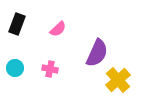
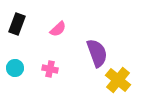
purple semicircle: rotated 44 degrees counterclockwise
yellow cross: rotated 10 degrees counterclockwise
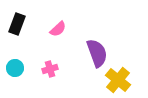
pink cross: rotated 28 degrees counterclockwise
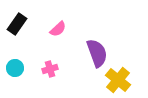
black rectangle: rotated 15 degrees clockwise
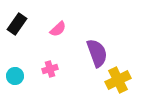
cyan circle: moved 8 px down
yellow cross: rotated 25 degrees clockwise
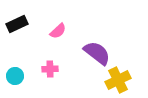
black rectangle: rotated 30 degrees clockwise
pink semicircle: moved 2 px down
purple semicircle: rotated 32 degrees counterclockwise
pink cross: rotated 14 degrees clockwise
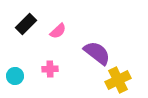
black rectangle: moved 9 px right; rotated 20 degrees counterclockwise
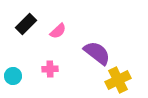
cyan circle: moved 2 px left
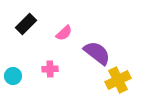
pink semicircle: moved 6 px right, 2 px down
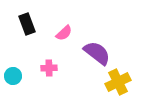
black rectangle: moved 1 px right; rotated 65 degrees counterclockwise
pink cross: moved 1 px left, 1 px up
yellow cross: moved 2 px down
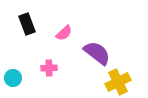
cyan circle: moved 2 px down
